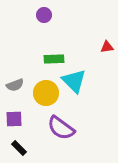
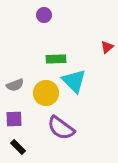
red triangle: rotated 32 degrees counterclockwise
green rectangle: moved 2 px right
black rectangle: moved 1 px left, 1 px up
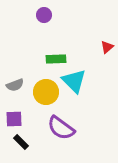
yellow circle: moved 1 px up
black rectangle: moved 3 px right, 5 px up
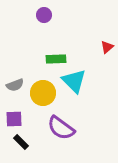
yellow circle: moved 3 px left, 1 px down
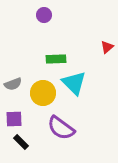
cyan triangle: moved 2 px down
gray semicircle: moved 2 px left, 1 px up
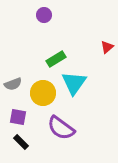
green rectangle: rotated 30 degrees counterclockwise
cyan triangle: rotated 20 degrees clockwise
purple square: moved 4 px right, 2 px up; rotated 12 degrees clockwise
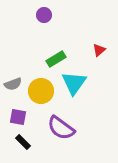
red triangle: moved 8 px left, 3 px down
yellow circle: moved 2 px left, 2 px up
black rectangle: moved 2 px right
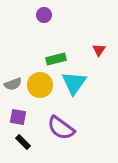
red triangle: rotated 16 degrees counterclockwise
green rectangle: rotated 18 degrees clockwise
yellow circle: moved 1 px left, 6 px up
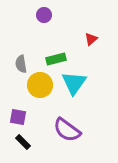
red triangle: moved 8 px left, 11 px up; rotated 16 degrees clockwise
gray semicircle: moved 8 px right, 20 px up; rotated 102 degrees clockwise
purple semicircle: moved 6 px right, 2 px down
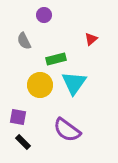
gray semicircle: moved 3 px right, 23 px up; rotated 18 degrees counterclockwise
